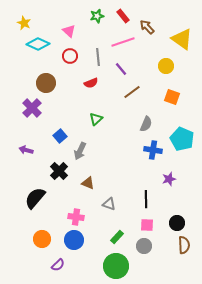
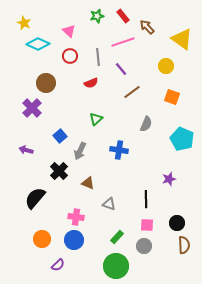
blue cross: moved 34 px left
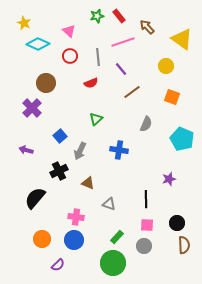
red rectangle: moved 4 px left
black cross: rotated 18 degrees clockwise
green circle: moved 3 px left, 3 px up
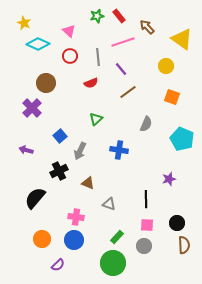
brown line: moved 4 px left
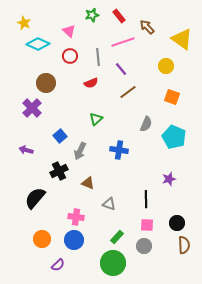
green star: moved 5 px left, 1 px up
cyan pentagon: moved 8 px left, 2 px up
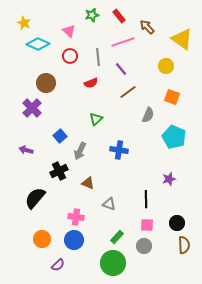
gray semicircle: moved 2 px right, 9 px up
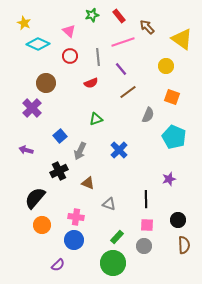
green triangle: rotated 24 degrees clockwise
blue cross: rotated 36 degrees clockwise
black circle: moved 1 px right, 3 px up
orange circle: moved 14 px up
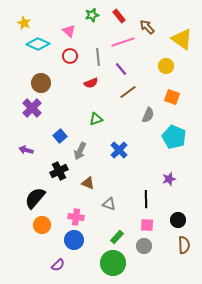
brown circle: moved 5 px left
